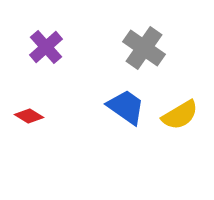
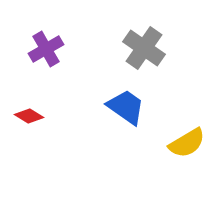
purple cross: moved 2 px down; rotated 12 degrees clockwise
yellow semicircle: moved 7 px right, 28 px down
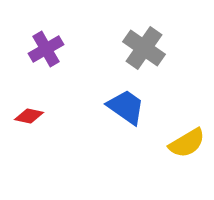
red diamond: rotated 20 degrees counterclockwise
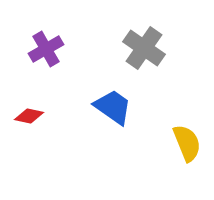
blue trapezoid: moved 13 px left
yellow semicircle: rotated 81 degrees counterclockwise
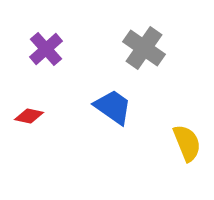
purple cross: rotated 12 degrees counterclockwise
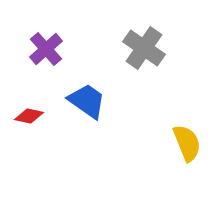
blue trapezoid: moved 26 px left, 6 px up
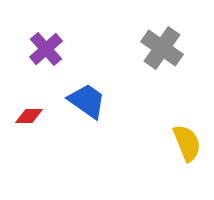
gray cross: moved 18 px right
red diamond: rotated 12 degrees counterclockwise
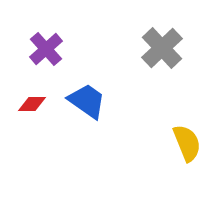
gray cross: rotated 12 degrees clockwise
red diamond: moved 3 px right, 12 px up
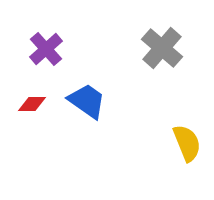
gray cross: rotated 6 degrees counterclockwise
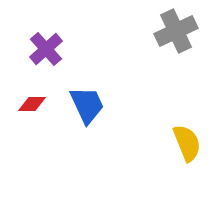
gray cross: moved 14 px right, 17 px up; rotated 24 degrees clockwise
blue trapezoid: moved 4 px down; rotated 30 degrees clockwise
